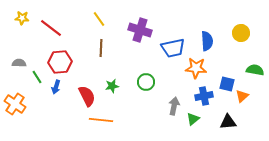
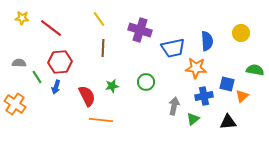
brown line: moved 2 px right
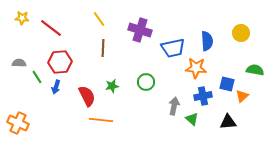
blue cross: moved 1 px left
orange cross: moved 3 px right, 19 px down; rotated 10 degrees counterclockwise
green triangle: moved 1 px left; rotated 40 degrees counterclockwise
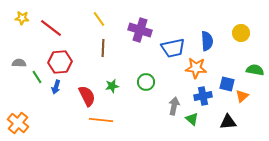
orange cross: rotated 15 degrees clockwise
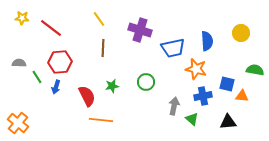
orange star: moved 1 px down; rotated 10 degrees clockwise
orange triangle: rotated 48 degrees clockwise
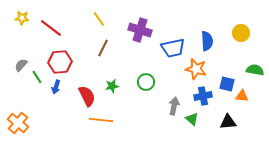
brown line: rotated 24 degrees clockwise
gray semicircle: moved 2 px right, 2 px down; rotated 48 degrees counterclockwise
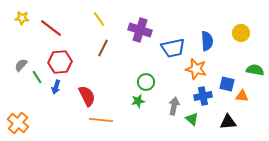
green star: moved 26 px right, 15 px down
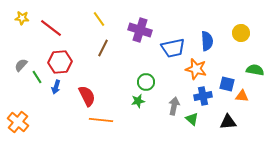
orange cross: moved 1 px up
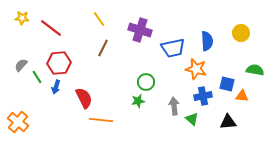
red hexagon: moved 1 px left, 1 px down
red semicircle: moved 3 px left, 2 px down
gray arrow: rotated 18 degrees counterclockwise
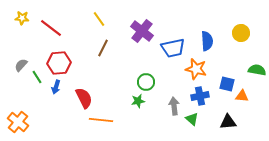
purple cross: moved 2 px right, 1 px down; rotated 20 degrees clockwise
green semicircle: moved 2 px right
blue cross: moved 3 px left
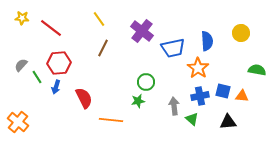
orange star: moved 2 px right, 1 px up; rotated 20 degrees clockwise
blue square: moved 4 px left, 7 px down
orange line: moved 10 px right
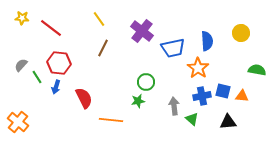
red hexagon: rotated 10 degrees clockwise
blue cross: moved 2 px right
